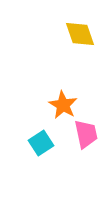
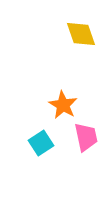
yellow diamond: moved 1 px right
pink trapezoid: moved 3 px down
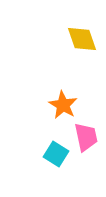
yellow diamond: moved 1 px right, 5 px down
cyan square: moved 15 px right, 11 px down; rotated 25 degrees counterclockwise
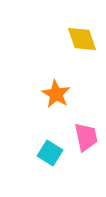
orange star: moved 7 px left, 11 px up
cyan square: moved 6 px left, 1 px up
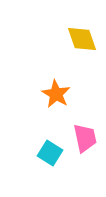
pink trapezoid: moved 1 px left, 1 px down
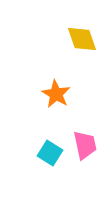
pink trapezoid: moved 7 px down
